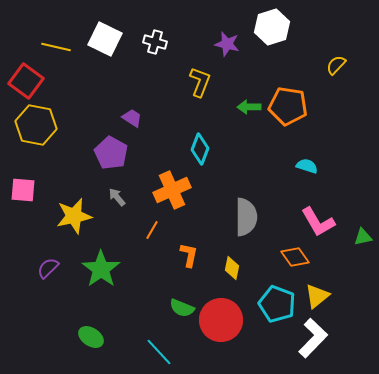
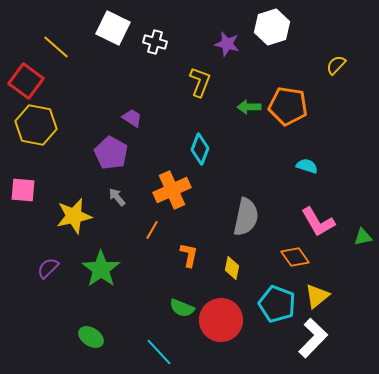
white square: moved 8 px right, 11 px up
yellow line: rotated 28 degrees clockwise
gray semicircle: rotated 12 degrees clockwise
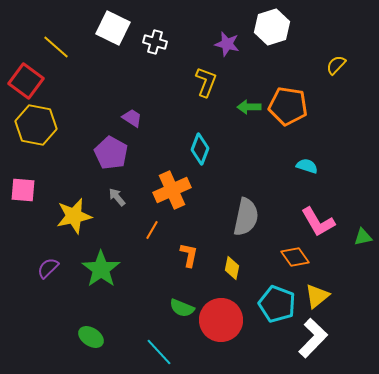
yellow L-shape: moved 6 px right
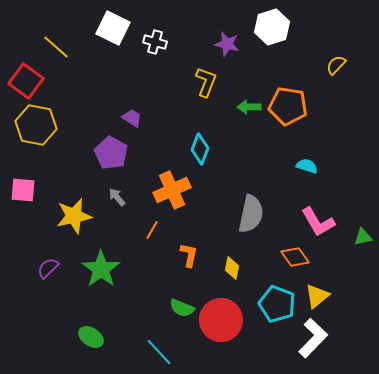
gray semicircle: moved 5 px right, 3 px up
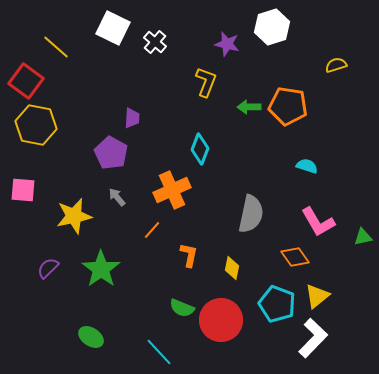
white cross: rotated 25 degrees clockwise
yellow semicircle: rotated 30 degrees clockwise
purple trapezoid: rotated 60 degrees clockwise
orange line: rotated 12 degrees clockwise
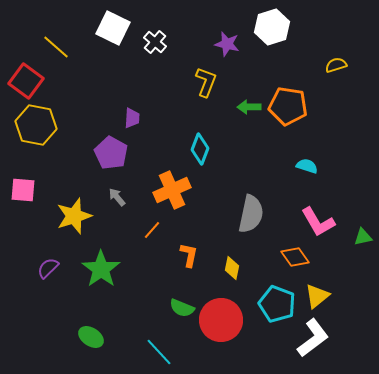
yellow star: rotated 6 degrees counterclockwise
white L-shape: rotated 9 degrees clockwise
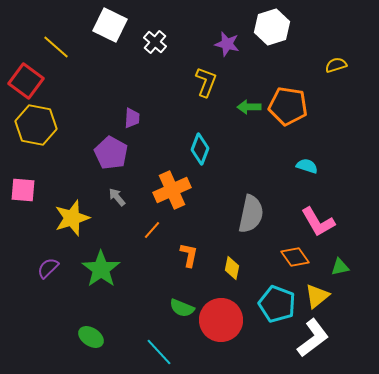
white square: moved 3 px left, 3 px up
yellow star: moved 2 px left, 2 px down
green triangle: moved 23 px left, 30 px down
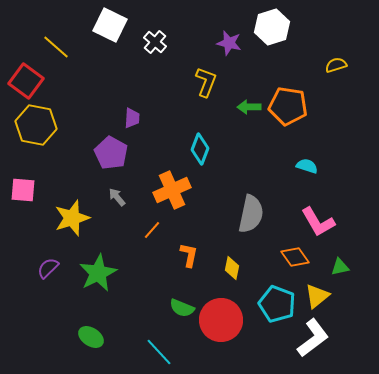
purple star: moved 2 px right, 1 px up
green star: moved 3 px left, 4 px down; rotated 9 degrees clockwise
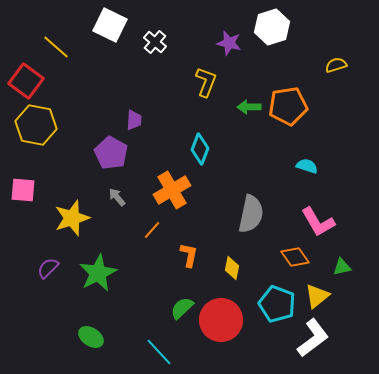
orange pentagon: rotated 18 degrees counterclockwise
purple trapezoid: moved 2 px right, 2 px down
orange cross: rotated 6 degrees counterclockwise
green triangle: moved 2 px right
green semicircle: rotated 115 degrees clockwise
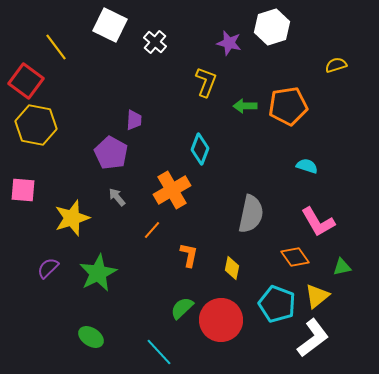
yellow line: rotated 12 degrees clockwise
green arrow: moved 4 px left, 1 px up
